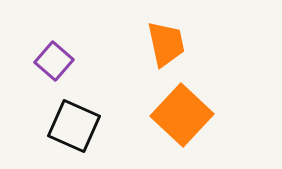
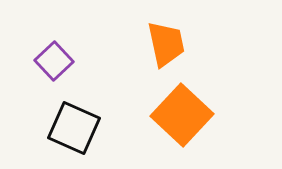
purple square: rotated 6 degrees clockwise
black square: moved 2 px down
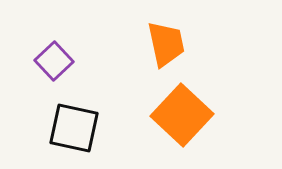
black square: rotated 12 degrees counterclockwise
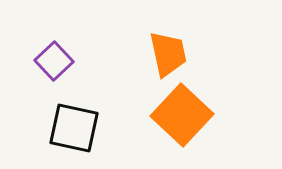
orange trapezoid: moved 2 px right, 10 px down
